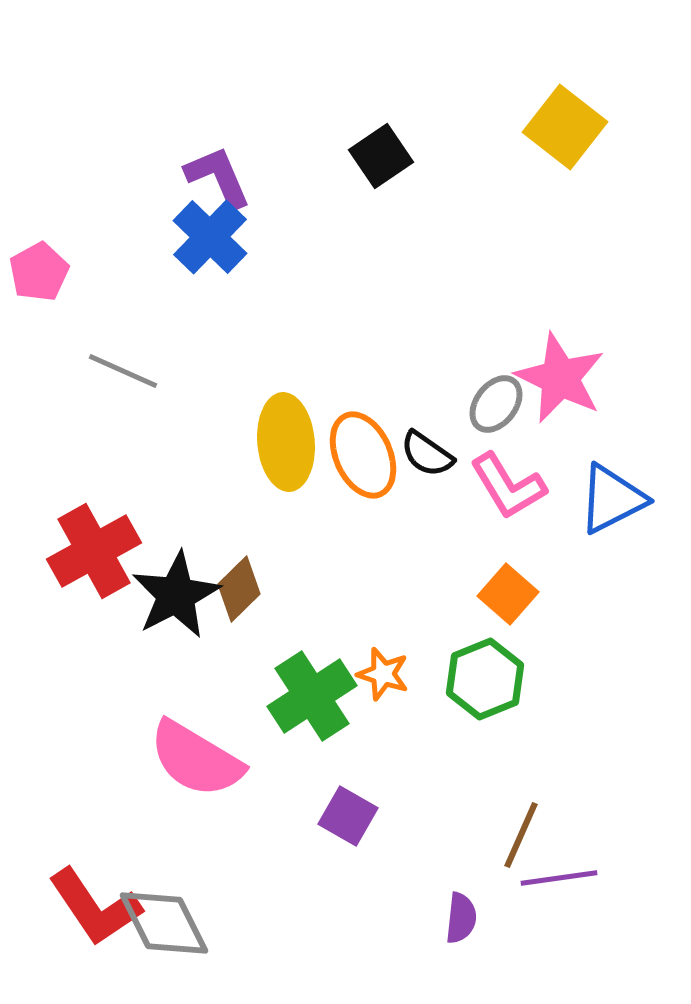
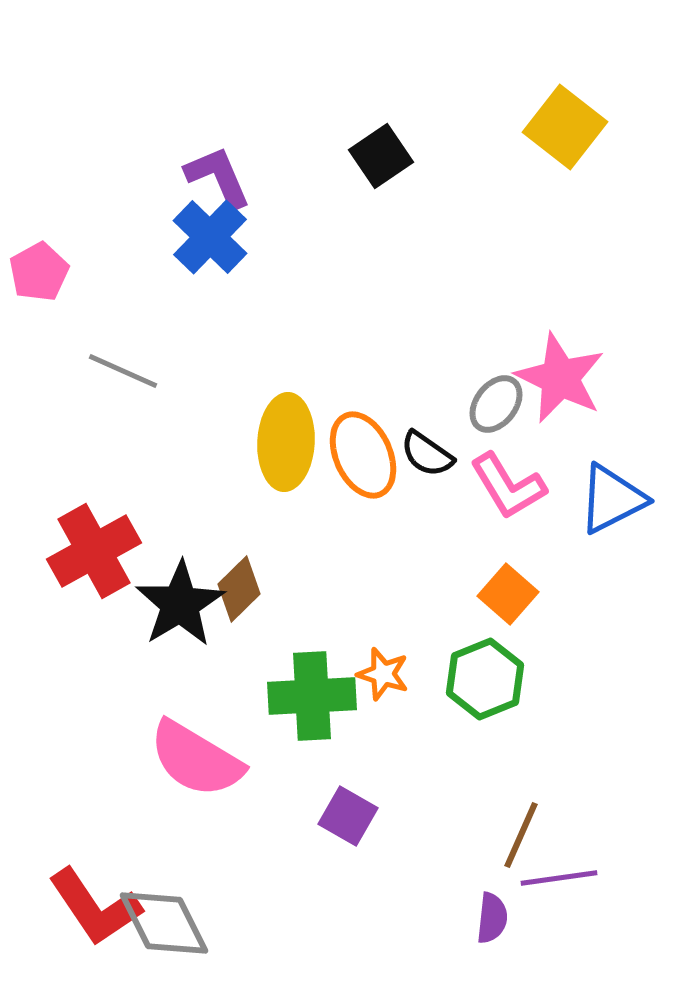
yellow ellipse: rotated 8 degrees clockwise
black star: moved 4 px right, 9 px down; rotated 4 degrees counterclockwise
green cross: rotated 30 degrees clockwise
purple semicircle: moved 31 px right
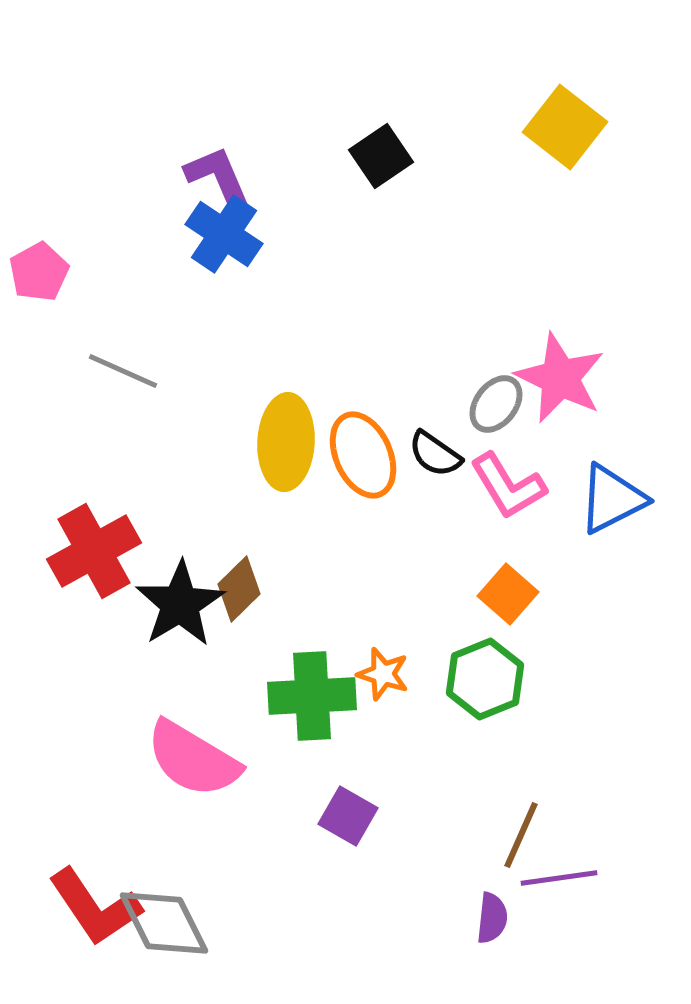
blue cross: moved 14 px right, 3 px up; rotated 10 degrees counterclockwise
black semicircle: moved 8 px right
pink semicircle: moved 3 px left
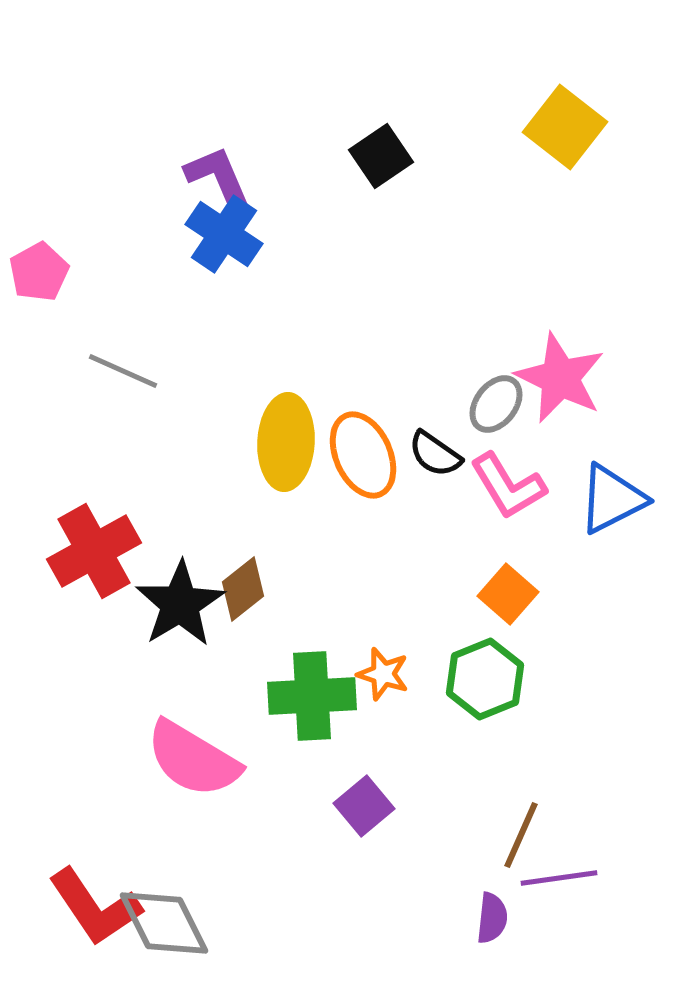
brown diamond: moved 4 px right; rotated 6 degrees clockwise
purple square: moved 16 px right, 10 px up; rotated 20 degrees clockwise
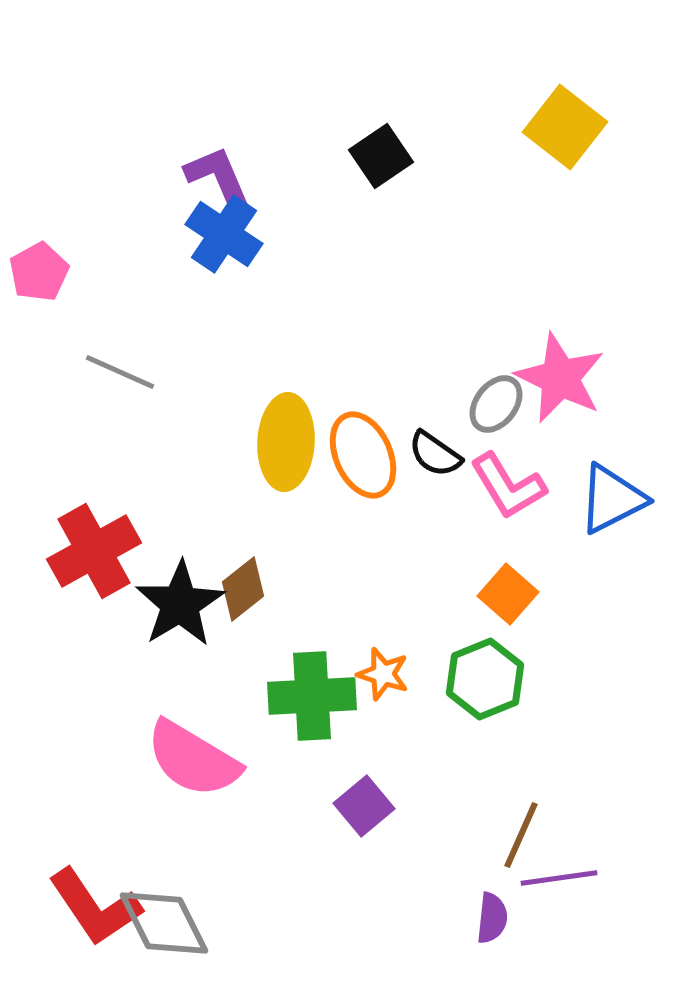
gray line: moved 3 px left, 1 px down
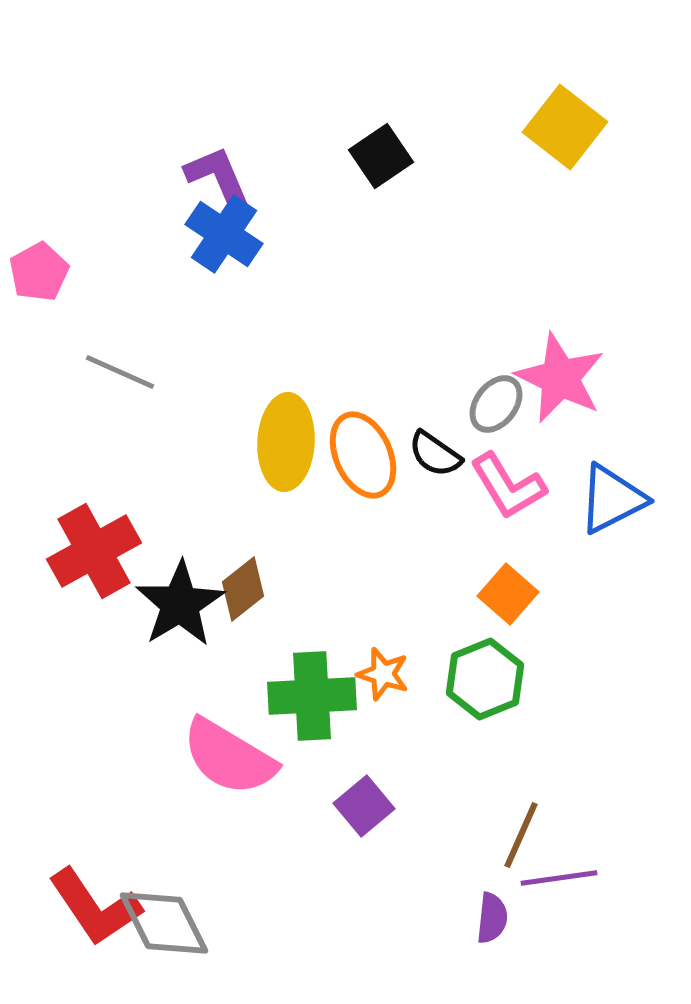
pink semicircle: moved 36 px right, 2 px up
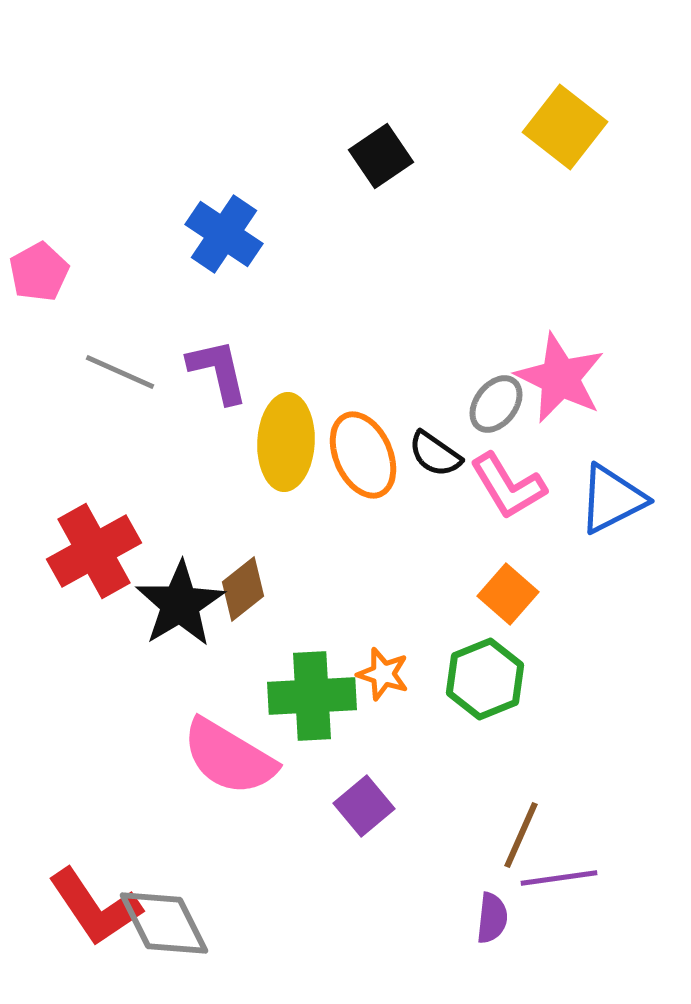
purple L-shape: moved 194 px down; rotated 10 degrees clockwise
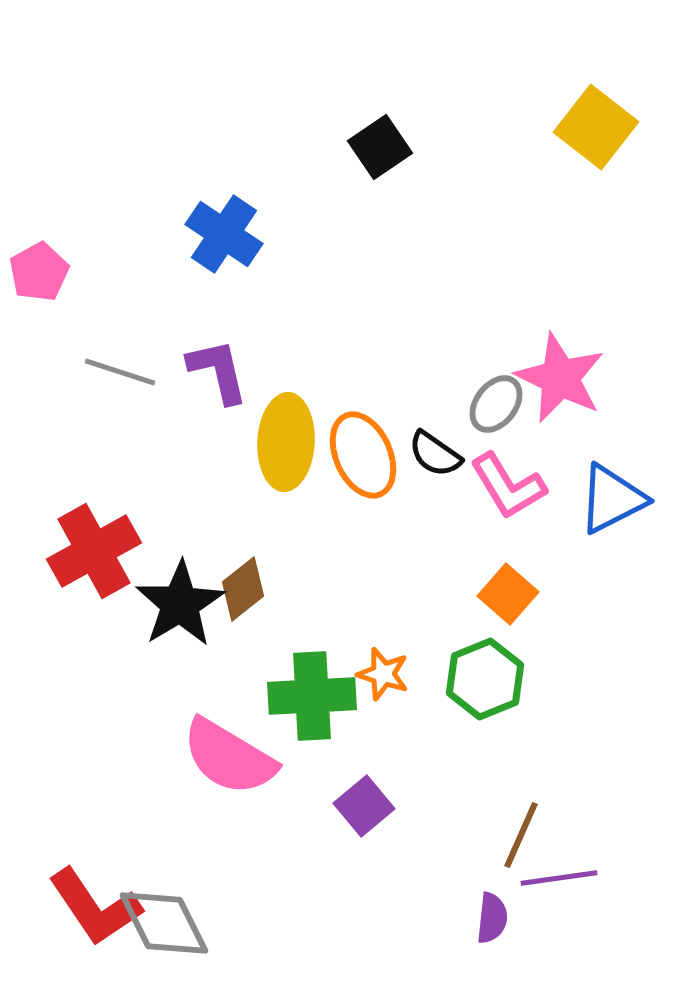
yellow square: moved 31 px right
black square: moved 1 px left, 9 px up
gray line: rotated 6 degrees counterclockwise
